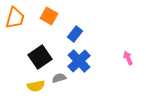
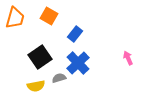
blue cross: moved 1 px left, 2 px down
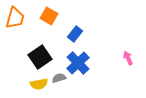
yellow semicircle: moved 3 px right, 2 px up
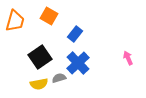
orange trapezoid: moved 3 px down
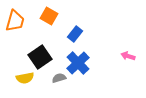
pink arrow: moved 2 px up; rotated 48 degrees counterclockwise
yellow semicircle: moved 14 px left, 6 px up
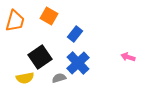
pink arrow: moved 1 px down
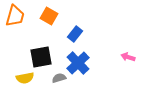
orange trapezoid: moved 5 px up
black square: moved 1 px right; rotated 25 degrees clockwise
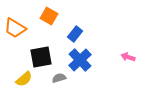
orange trapezoid: moved 12 px down; rotated 105 degrees clockwise
blue cross: moved 2 px right, 3 px up
yellow semicircle: moved 1 px left, 1 px down; rotated 30 degrees counterclockwise
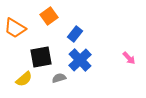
orange square: rotated 24 degrees clockwise
pink arrow: moved 1 px right, 1 px down; rotated 152 degrees counterclockwise
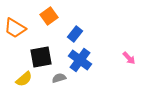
blue cross: rotated 10 degrees counterclockwise
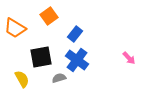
blue cross: moved 3 px left
yellow semicircle: moved 2 px left; rotated 78 degrees counterclockwise
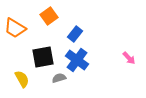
black square: moved 2 px right
